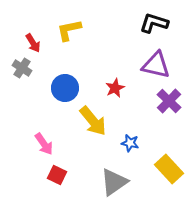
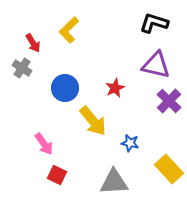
yellow L-shape: rotated 32 degrees counterclockwise
gray triangle: rotated 32 degrees clockwise
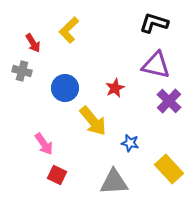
gray cross: moved 3 px down; rotated 18 degrees counterclockwise
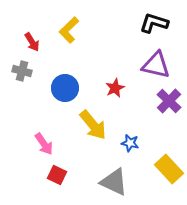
red arrow: moved 1 px left, 1 px up
yellow arrow: moved 4 px down
gray triangle: rotated 28 degrees clockwise
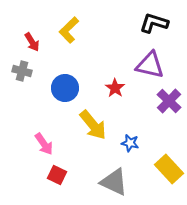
purple triangle: moved 6 px left
red star: rotated 12 degrees counterclockwise
